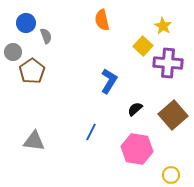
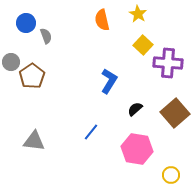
yellow star: moved 25 px left, 12 px up
yellow square: moved 1 px up
gray circle: moved 2 px left, 10 px down
brown pentagon: moved 5 px down
brown square: moved 2 px right, 2 px up
blue line: rotated 12 degrees clockwise
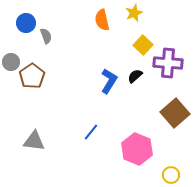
yellow star: moved 4 px left, 1 px up; rotated 18 degrees clockwise
black semicircle: moved 33 px up
pink hexagon: rotated 12 degrees clockwise
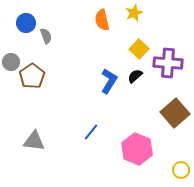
yellow square: moved 4 px left, 4 px down
yellow circle: moved 10 px right, 5 px up
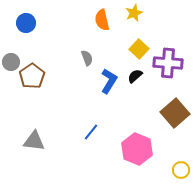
gray semicircle: moved 41 px right, 22 px down
